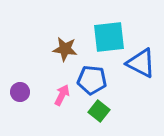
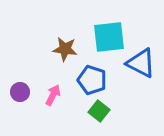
blue pentagon: rotated 12 degrees clockwise
pink arrow: moved 9 px left
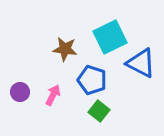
cyan square: moved 1 px right; rotated 20 degrees counterclockwise
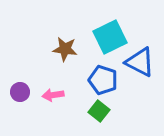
blue triangle: moved 1 px left, 1 px up
blue pentagon: moved 11 px right
pink arrow: rotated 125 degrees counterclockwise
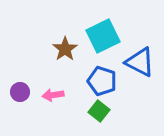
cyan square: moved 7 px left, 1 px up
brown star: rotated 30 degrees clockwise
blue pentagon: moved 1 px left, 1 px down
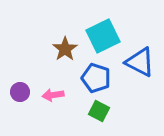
blue pentagon: moved 6 px left, 3 px up
green square: rotated 10 degrees counterclockwise
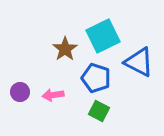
blue triangle: moved 1 px left
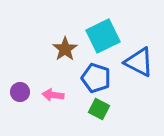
pink arrow: rotated 15 degrees clockwise
green square: moved 2 px up
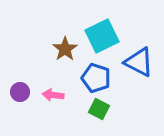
cyan square: moved 1 px left
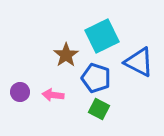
brown star: moved 1 px right, 6 px down
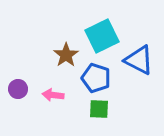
blue triangle: moved 2 px up
purple circle: moved 2 px left, 3 px up
green square: rotated 25 degrees counterclockwise
